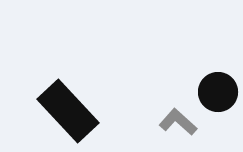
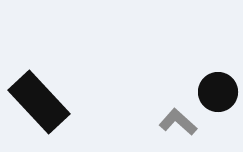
black rectangle: moved 29 px left, 9 px up
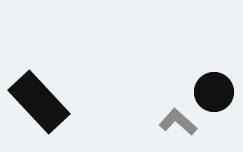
black circle: moved 4 px left
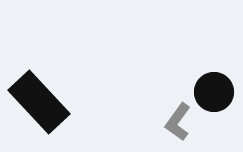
gray L-shape: rotated 96 degrees counterclockwise
